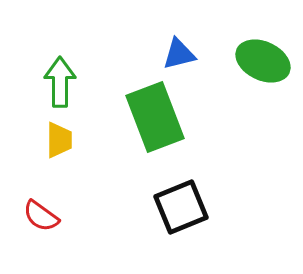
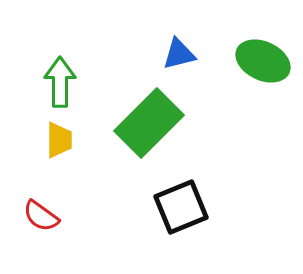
green rectangle: moved 6 px left, 6 px down; rotated 66 degrees clockwise
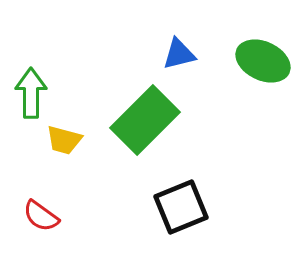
green arrow: moved 29 px left, 11 px down
green rectangle: moved 4 px left, 3 px up
yellow trapezoid: moved 5 px right; rotated 105 degrees clockwise
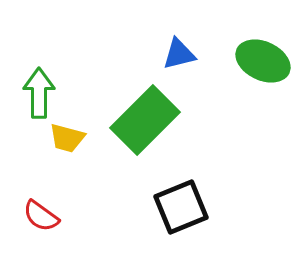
green arrow: moved 8 px right
yellow trapezoid: moved 3 px right, 2 px up
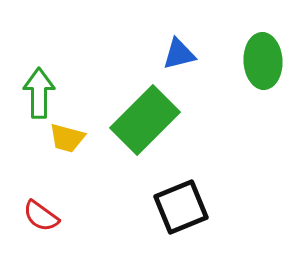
green ellipse: rotated 62 degrees clockwise
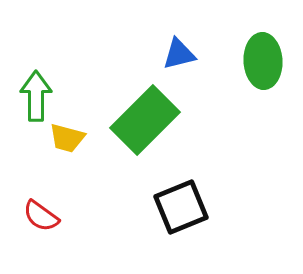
green arrow: moved 3 px left, 3 px down
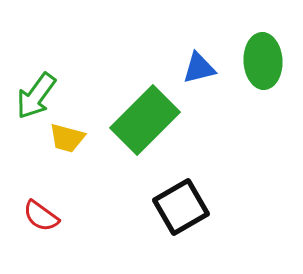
blue triangle: moved 20 px right, 14 px down
green arrow: rotated 144 degrees counterclockwise
black square: rotated 8 degrees counterclockwise
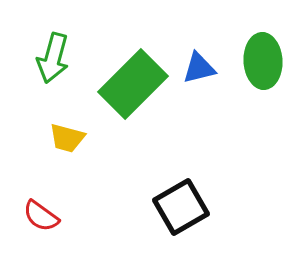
green arrow: moved 17 px right, 38 px up; rotated 21 degrees counterclockwise
green rectangle: moved 12 px left, 36 px up
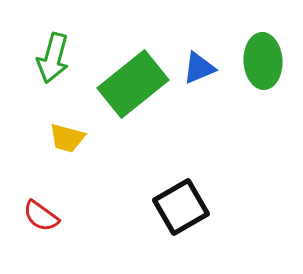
blue triangle: rotated 9 degrees counterclockwise
green rectangle: rotated 6 degrees clockwise
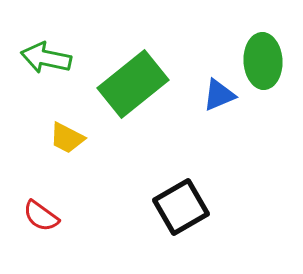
green arrow: moved 7 px left; rotated 87 degrees clockwise
blue triangle: moved 20 px right, 27 px down
yellow trapezoid: rotated 12 degrees clockwise
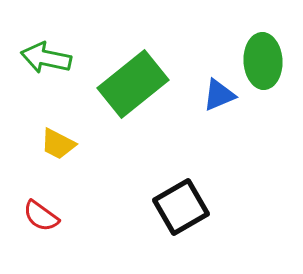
yellow trapezoid: moved 9 px left, 6 px down
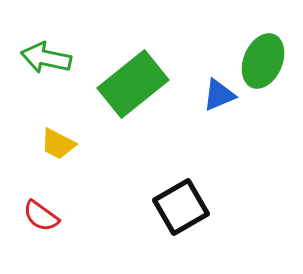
green ellipse: rotated 26 degrees clockwise
